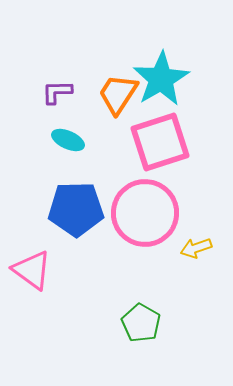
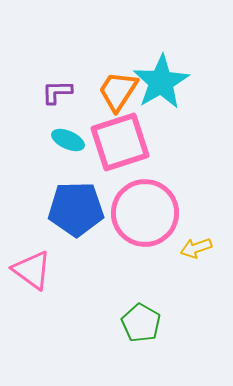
cyan star: moved 3 px down
orange trapezoid: moved 3 px up
pink square: moved 40 px left
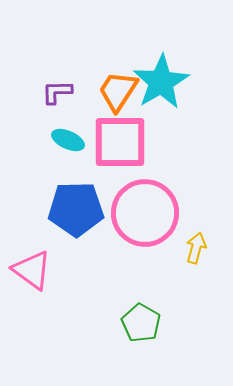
pink square: rotated 18 degrees clockwise
yellow arrow: rotated 124 degrees clockwise
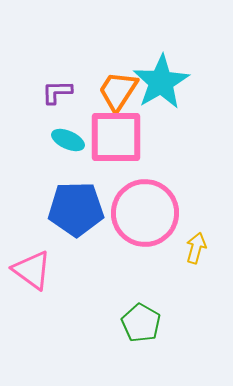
pink square: moved 4 px left, 5 px up
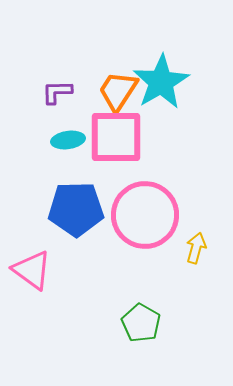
cyan ellipse: rotated 32 degrees counterclockwise
pink circle: moved 2 px down
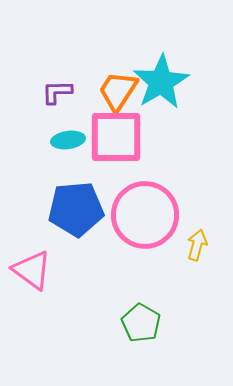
blue pentagon: rotated 4 degrees counterclockwise
yellow arrow: moved 1 px right, 3 px up
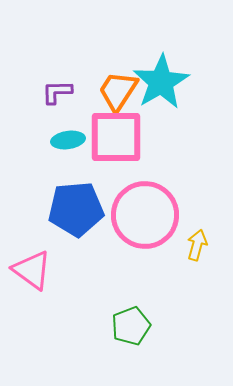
green pentagon: moved 10 px left, 3 px down; rotated 21 degrees clockwise
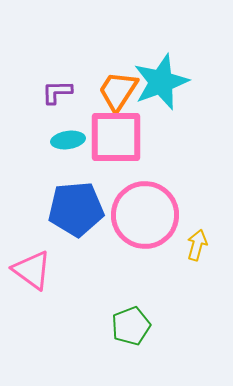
cyan star: rotated 10 degrees clockwise
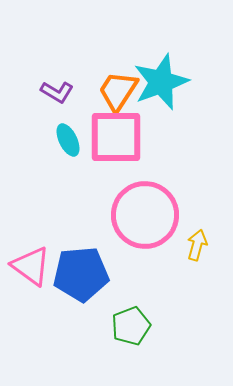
purple L-shape: rotated 148 degrees counterclockwise
cyan ellipse: rotated 72 degrees clockwise
blue pentagon: moved 5 px right, 65 px down
pink triangle: moved 1 px left, 4 px up
